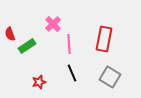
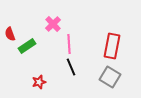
red rectangle: moved 8 px right, 7 px down
black line: moved 1 px left, 6 px up
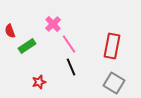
red semicircle: moved 3 px up
pink line: rotated 30 degrees counterclockwise
gray square: moved 4 px right, 6 px down
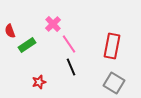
green rectangle: moved 1 px up
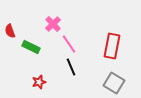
green rectangle: moved 4 px right, 2 px down; rotated 60 degrees clockwise
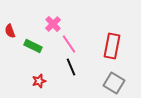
green rectangle: moved 2 px right, 1 px up
red star: moved 1 px up
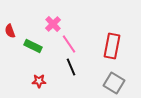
red star: rotated 16 degrees clockwise
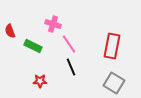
pink cross: rotated 28 degrees counterclockwise
red star: moved 1 px right
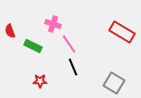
red rectangle: moved 10 px right, 14 px up; rotated 70 degrees counterclockwise
black line: moved 2 px right
